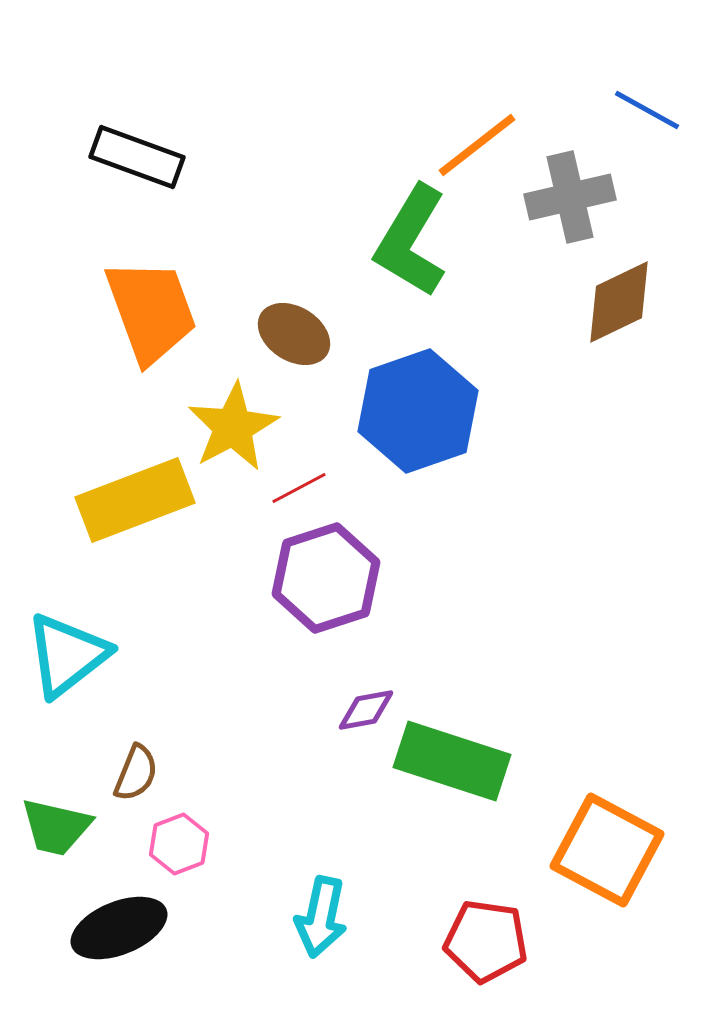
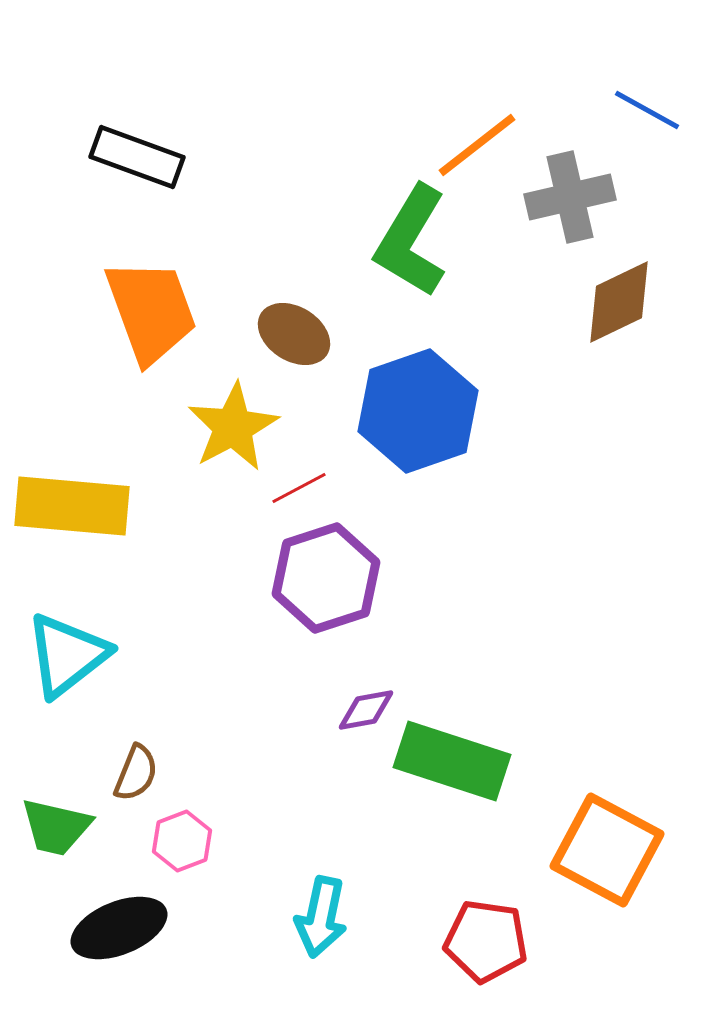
yellow rectangle: moved 63 px left, 6 px down; rotated 26 degrees clockwise
pink hexagon: moved 3 px right, 3 px up
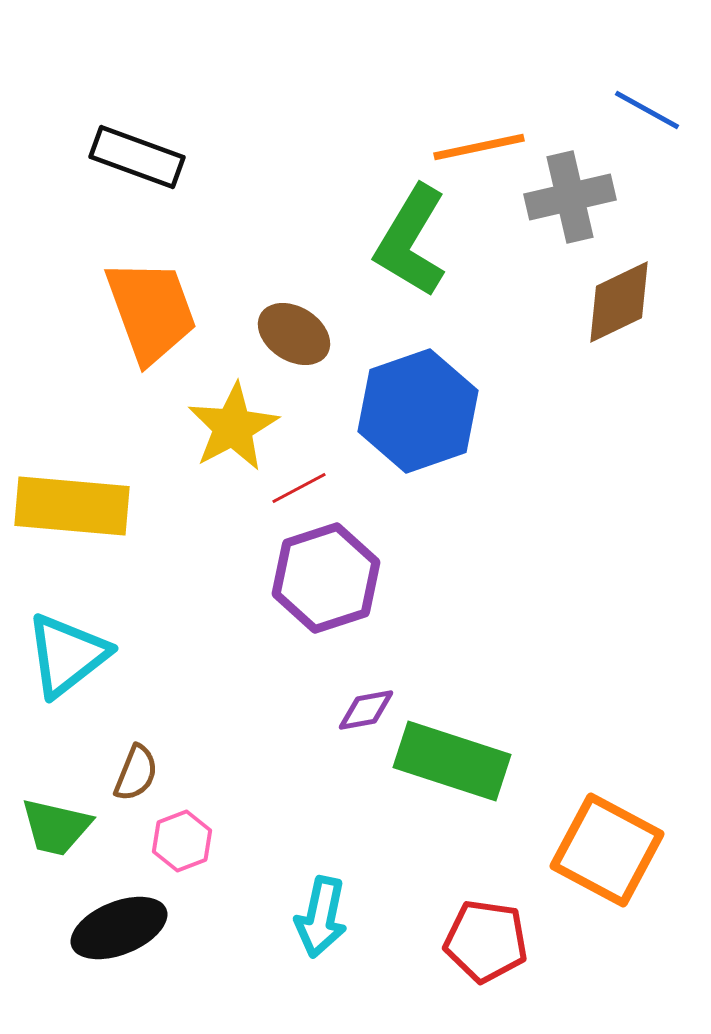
orange line: moved 2 px right, 2 px down; rotated 26 degrees clockwise
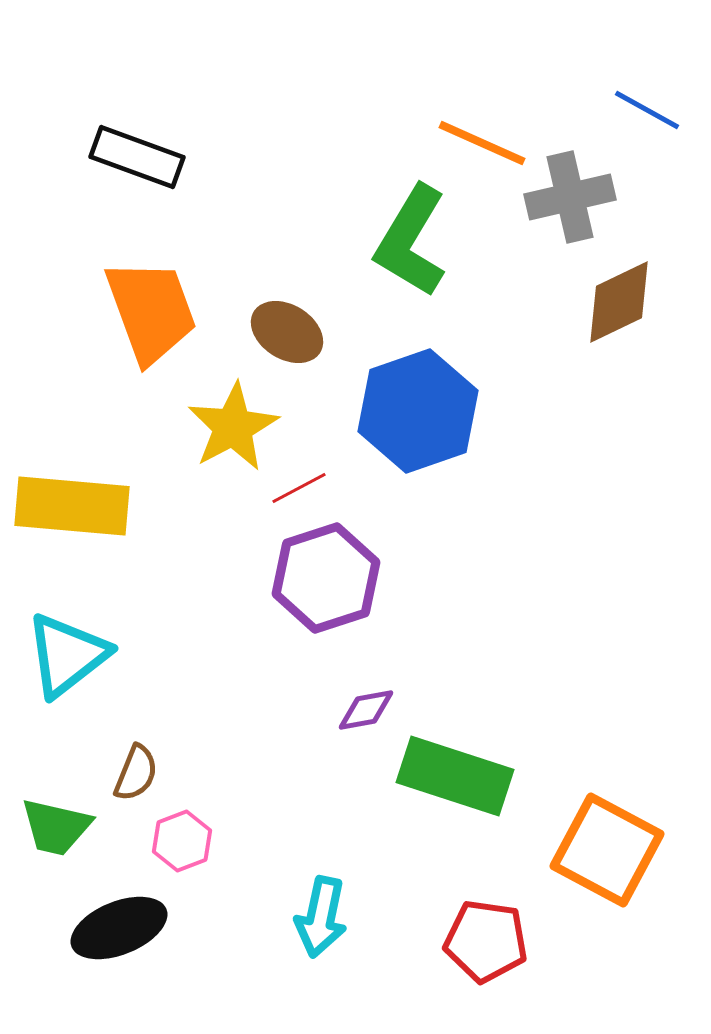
orange line: moved 3 px right, 4 px up; rotated 36 degrees clockwise
brown ellipse: moved 7 px left, 2 px up
green rectangle: moved 3 px right, 15 px down
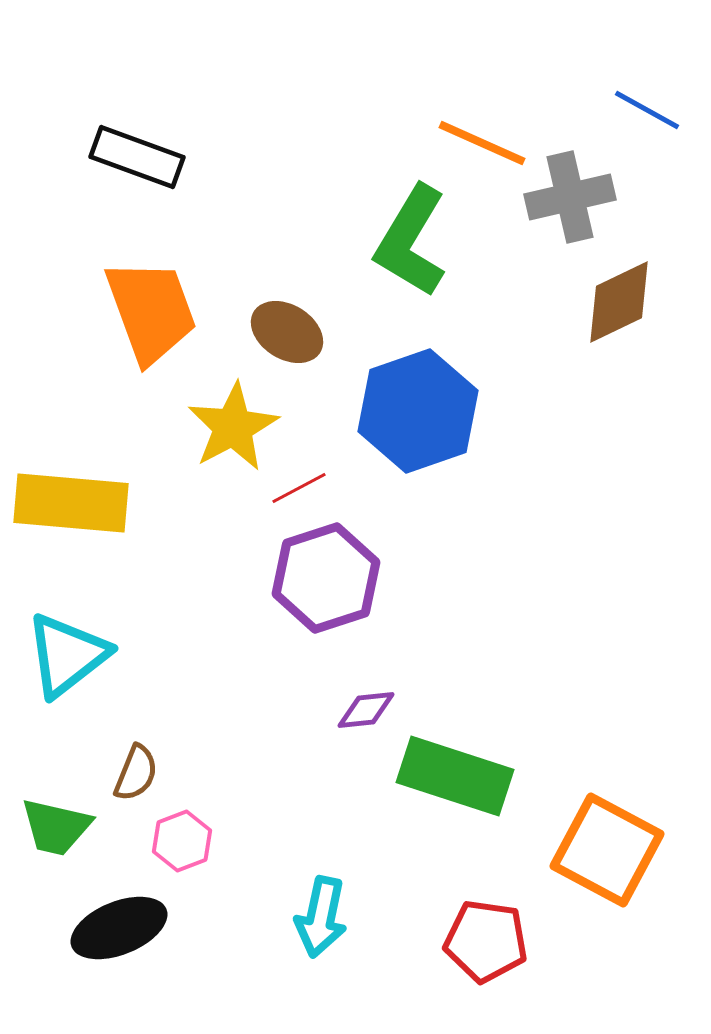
yellow rectangle: moved 1 px left, 3 px up
purple diamond: rotated 4 degrees clockwise
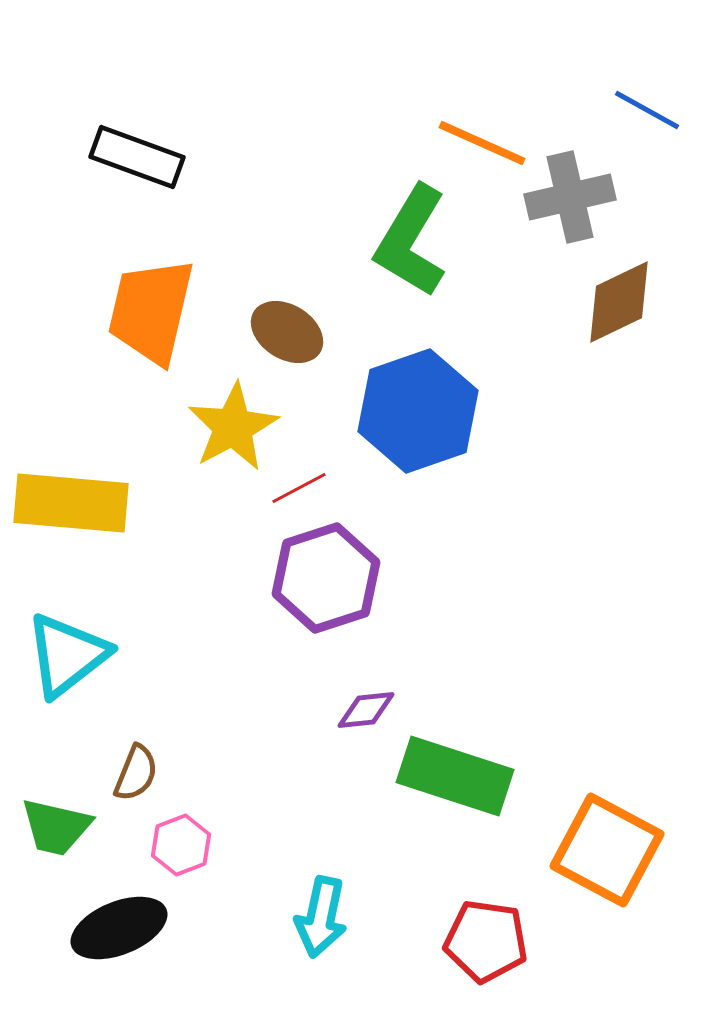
orange trapezoid: rotated 147 degrees counterclockwise
pink hexagon: moved 1 px left, 4 px down
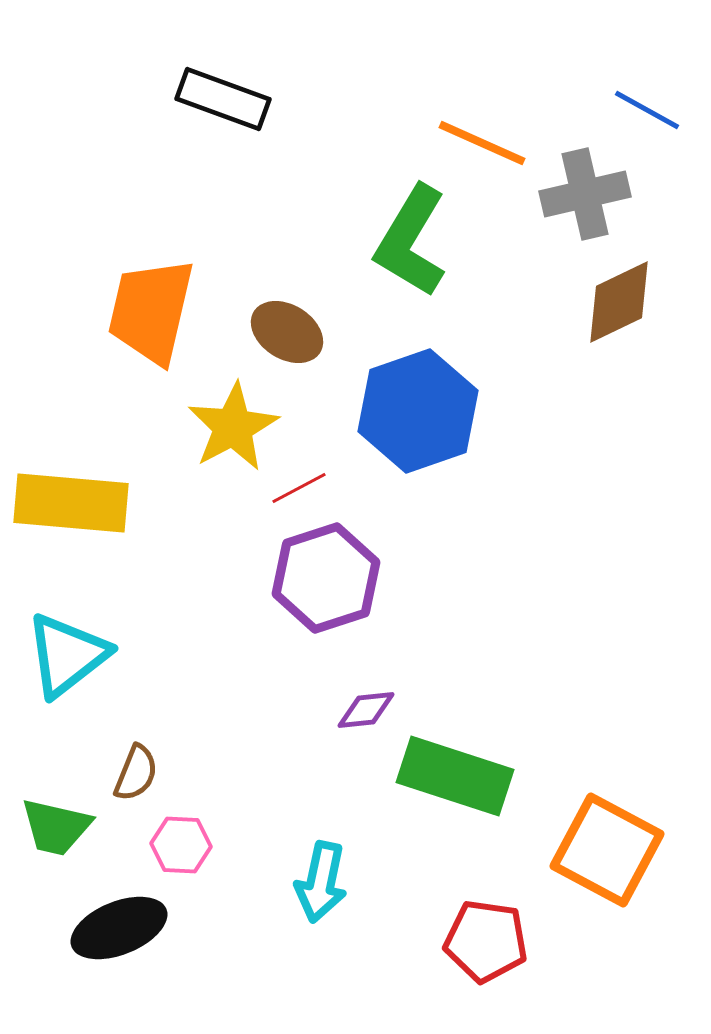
black rectangle: moved 86 px right, 58 px up
gray cross: moved 15 px right, 3 px up
pink hexagon: rotated 24 degrees clockwise
cyan arrow: moved 35 px up
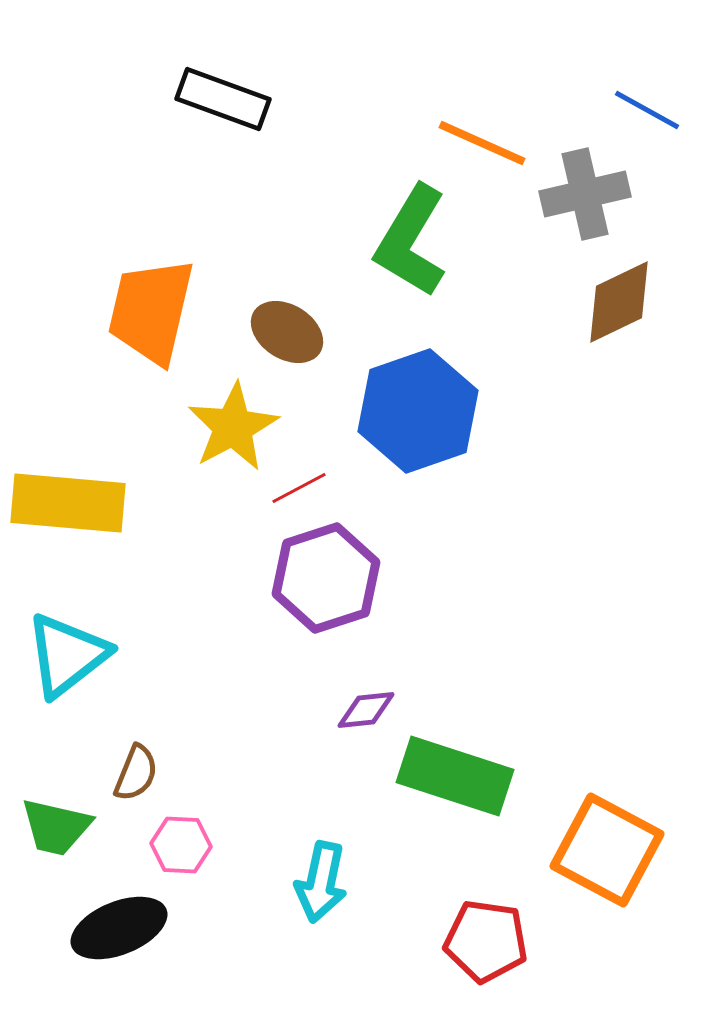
yellow rectangle: moved 3 px left
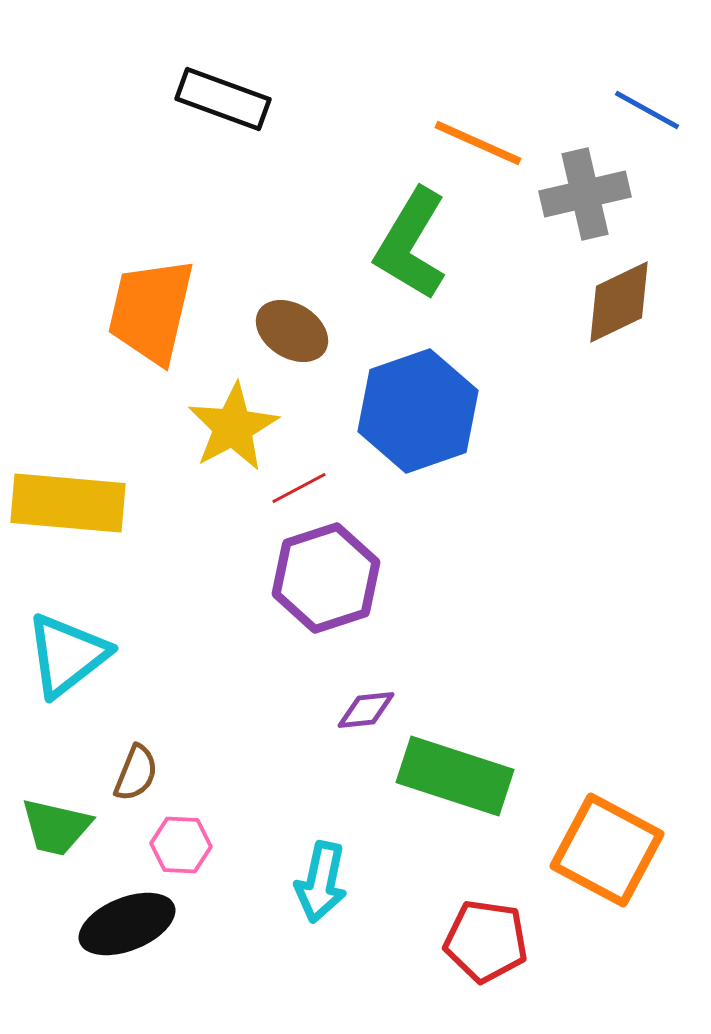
orange line: moved 4 px left
green L-shape: moved 3 px down
brown ellipse: moved 5 px right, 1 px up
black ellipse: moved 8 px right, 4 px up
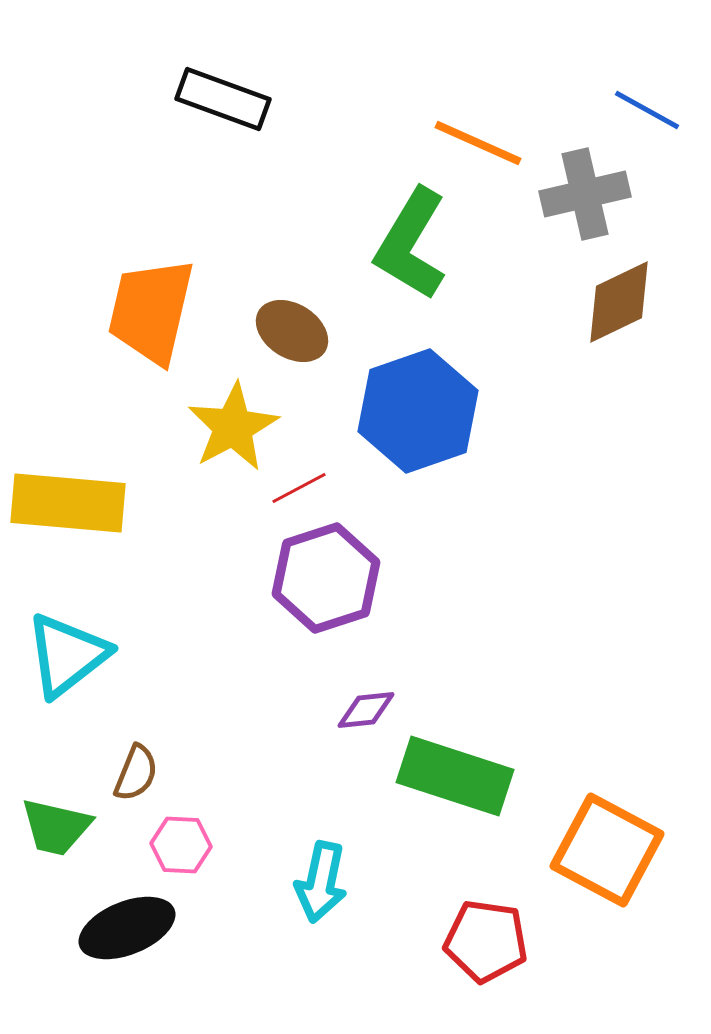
black ellipse: moved 4 px down
